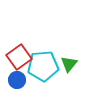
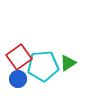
green triangle: moved 1 px left, 1 px up; rotated 18 degrees clockwise
blue circle: moved 1 px right, 1 px up
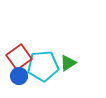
blue circle: moved 1 px right, 3 px up
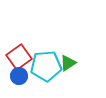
cyan pentagon: moved 3 px right
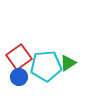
blue circle: moved 1 px down
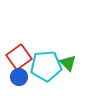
green triangle: rotated 42 degrees counterclockwise
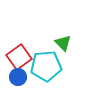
green triangle: moved 5 px left, 20 px up
blue circle: moved 1 px left
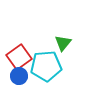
green triangle: rotated 24 degrees clockwise
blue circle: moved 1 px right, 1 px up
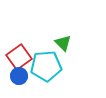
green triangle: rotated 24 degrees counterclockwise
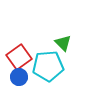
cyan pentagon: moved 2 px right
blue circle: moved 1 px down
